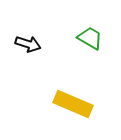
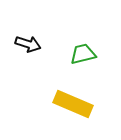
green trapezoid: moved 7 px left, 16 px down; rotated 44 degrees counterclockwise
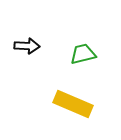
black arrow: moved 1 px left, 2 px down; rotated 15 degrees counterclockwise
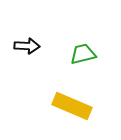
yellow rectangle: moved 1 px left, 2 px down
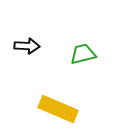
yellow rectangle: moved 14 px left, 3 px down
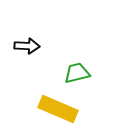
green trapezoid: moved 6 px left, 19 px down
